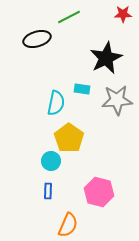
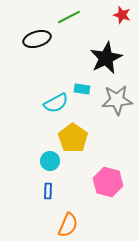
red star: moved 1 px left, 1 px down; rotated 18 degrees clockwise
cyan semicircle: rotated 50 degrees clockwise
yellow pentagon: moved 4 px right
cyan circle: moved 1 px left
pink hexagon: moved 9 px right, 10 px up
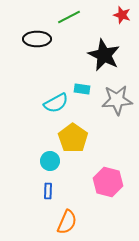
black ellipse: rotated 16 degrees clockwise
black star: moved 2 px left, 3 px up; rotated 20 degrees counterclockwise
orange semicircle: moved 1 px left, 3 px up
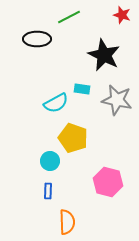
gray star: rotated 16 degrees clockwise
yellow pentagon: rotated 16 degrees counterclockwise
orange semicircle: rotated 25 degrees counterclockwise
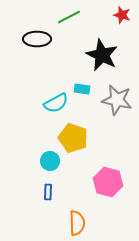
black star: moved 2 px left
blue rectangle: moved 1 px down
orange semicircle: moved 10 px right, 1 px down
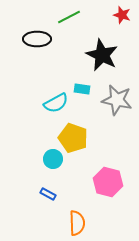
cyan circle: moved 3 px right, 2 px up
blue rectangle: moved 2 px down; rotated 63 degrees counterclockwise
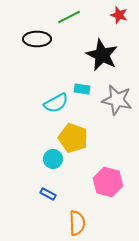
red star: moved 3 px left
